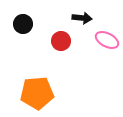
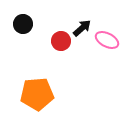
black arrow: moved 10 px down; rotated 48 degrees counterclockwise
orange pentagon: moved 1 px down
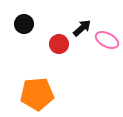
black circle: moved 1 px right
red circle: moved 2 px left, 3 px down
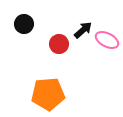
black arrow: moved 1 px right, 2 px down
orange pentagon: moved 11 px right
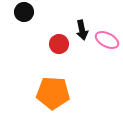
black circle: moved 12 px up
black arrow: moved 1 px left; rotated 120 degrees clockwise
orange pentagon: moved 5 px right, 1 px up; rotated 8 degrees clockwise
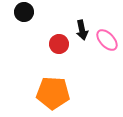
pink ellipse: rotated 20 degrees clockwise
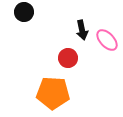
red circle: moved 9 px right, 14 px down
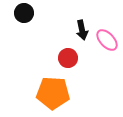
black circle: moved 1 px down
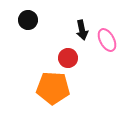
black circle: moved 4 px right, 7 px down
pink ellipse: rotated 15 degrees clockwise
orange pentagon: moved 5 px up
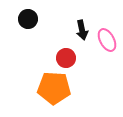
black circle: moved 1 px up
red circle: moved 2 px left
orange pentagon: moved 1 px right
